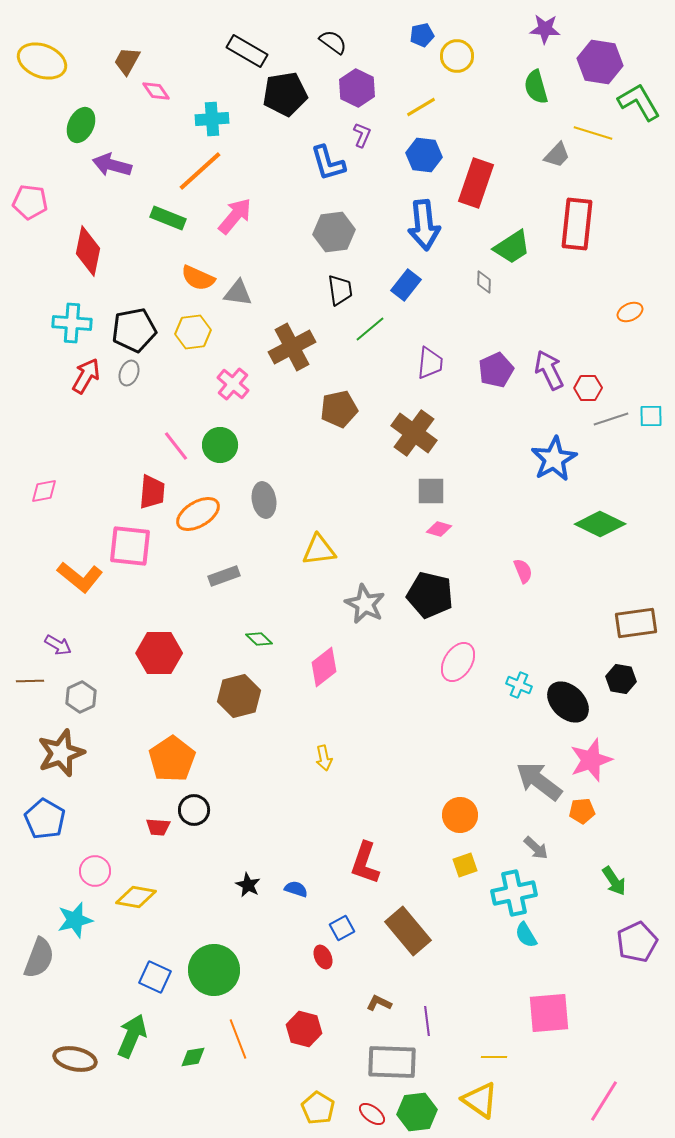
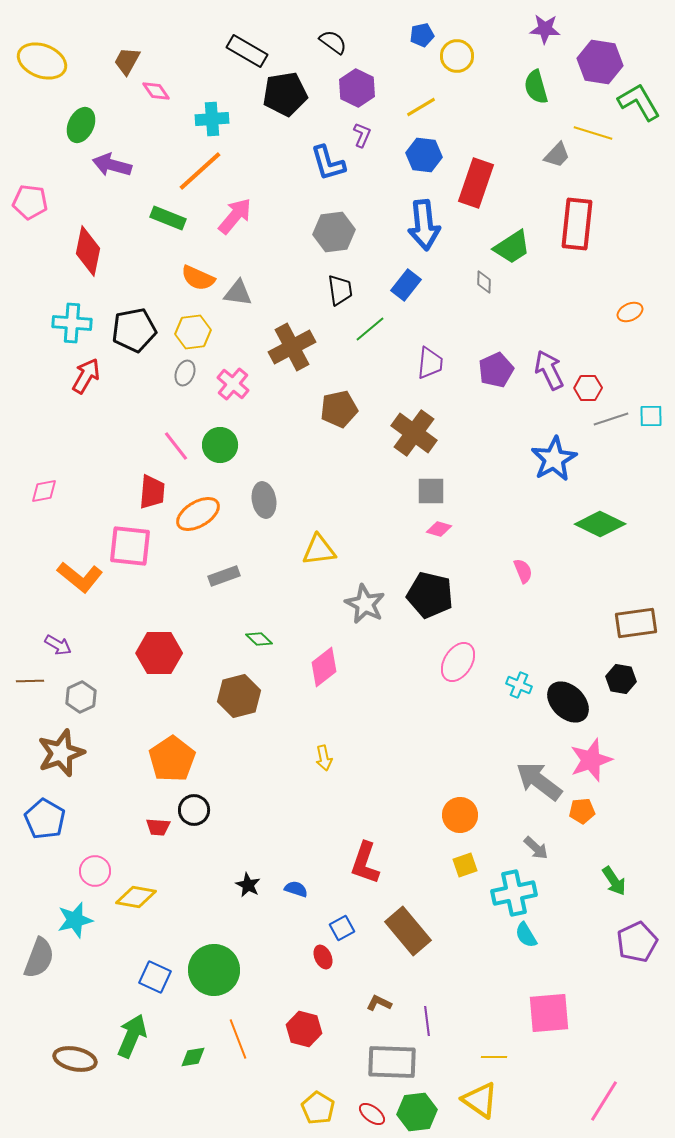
gray ellipse at (129, 373): moved 56 px right
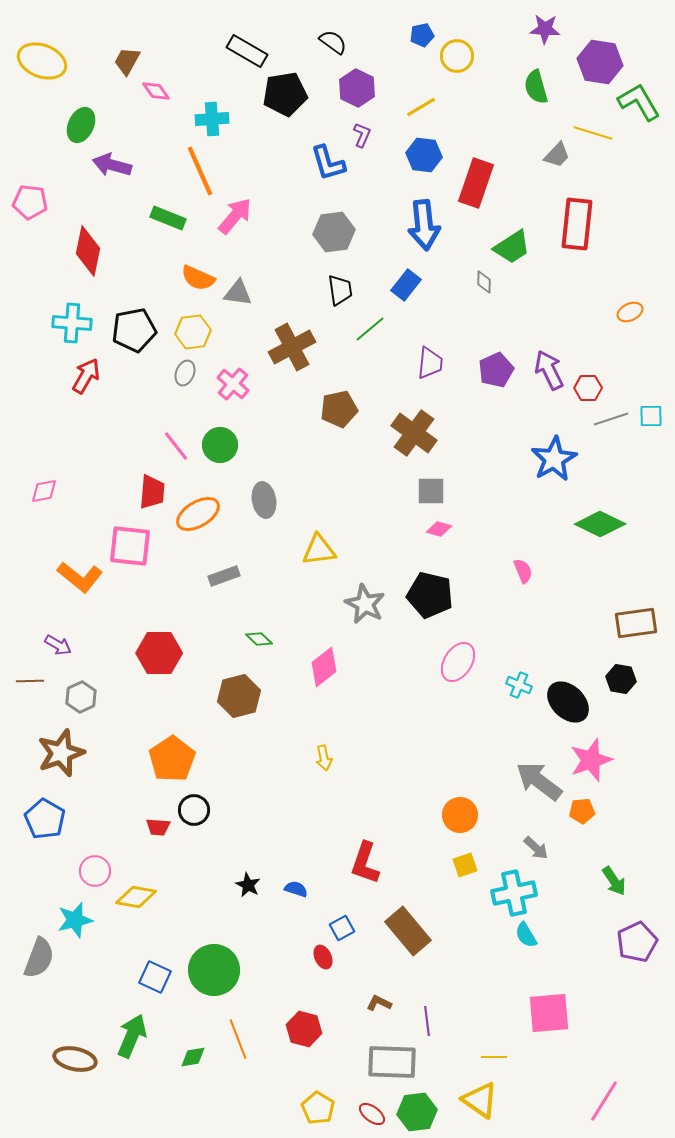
orange line at (200, 171): rotated 72 degrees counterclockwise
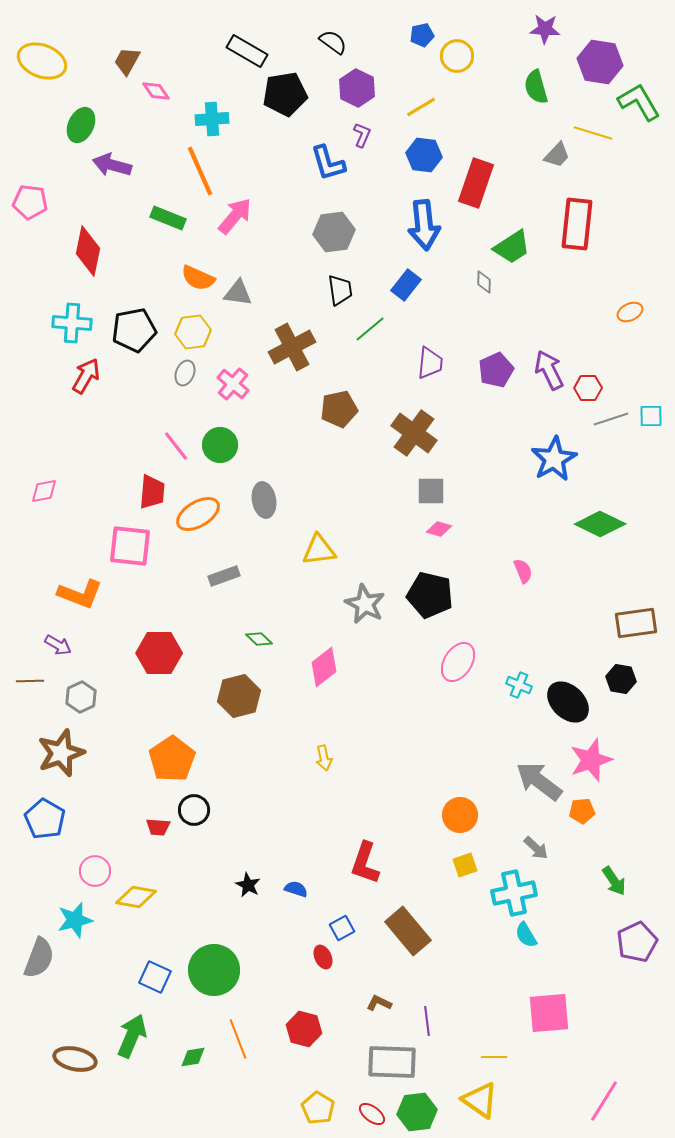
orange L-shape at (80, 577): moved 17 px down; rotated 18 degrees counterclockwise
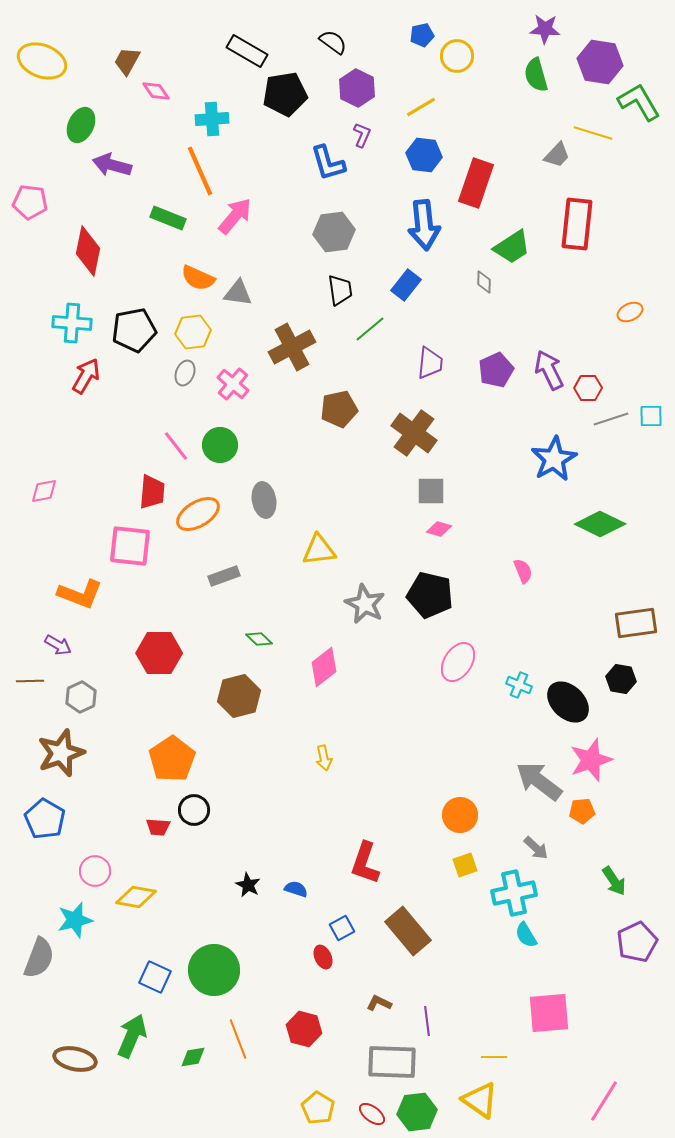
green semicircle at (536, 87): moved 12 px up
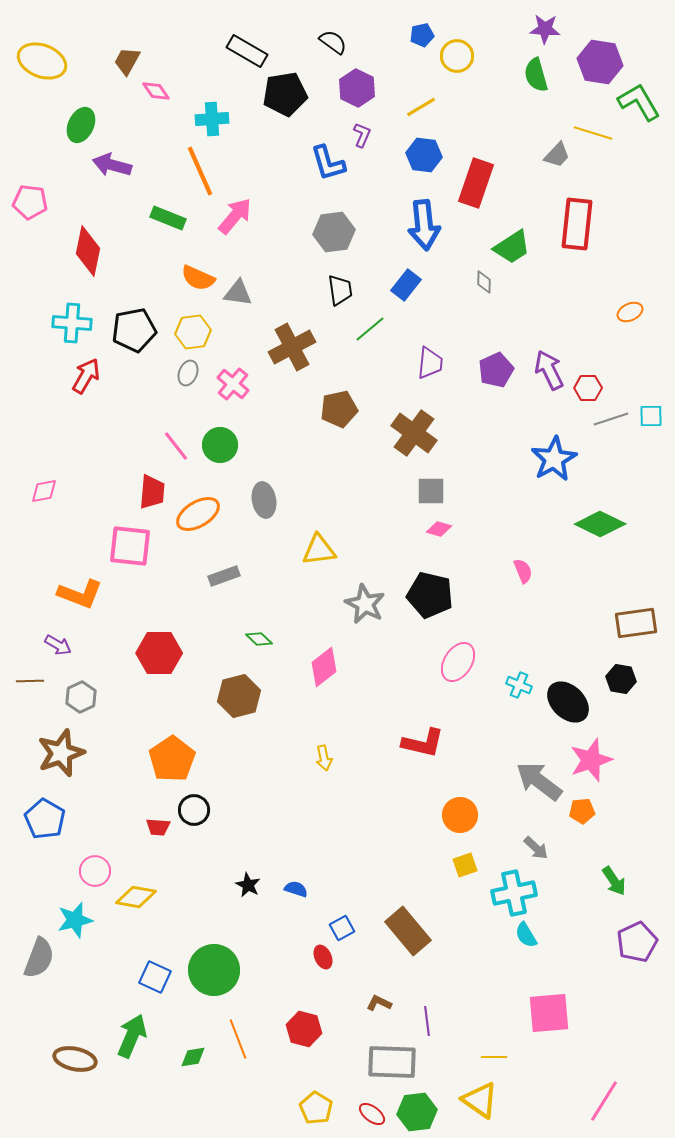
gray ellipse at (185, 373): moved 3 px right
red L-shape at (365, 863): moved 58 px right, 120 px up; rotated 96 degrees counterclockwise
yellow pentagon at (318, 1108): moved 2 px left
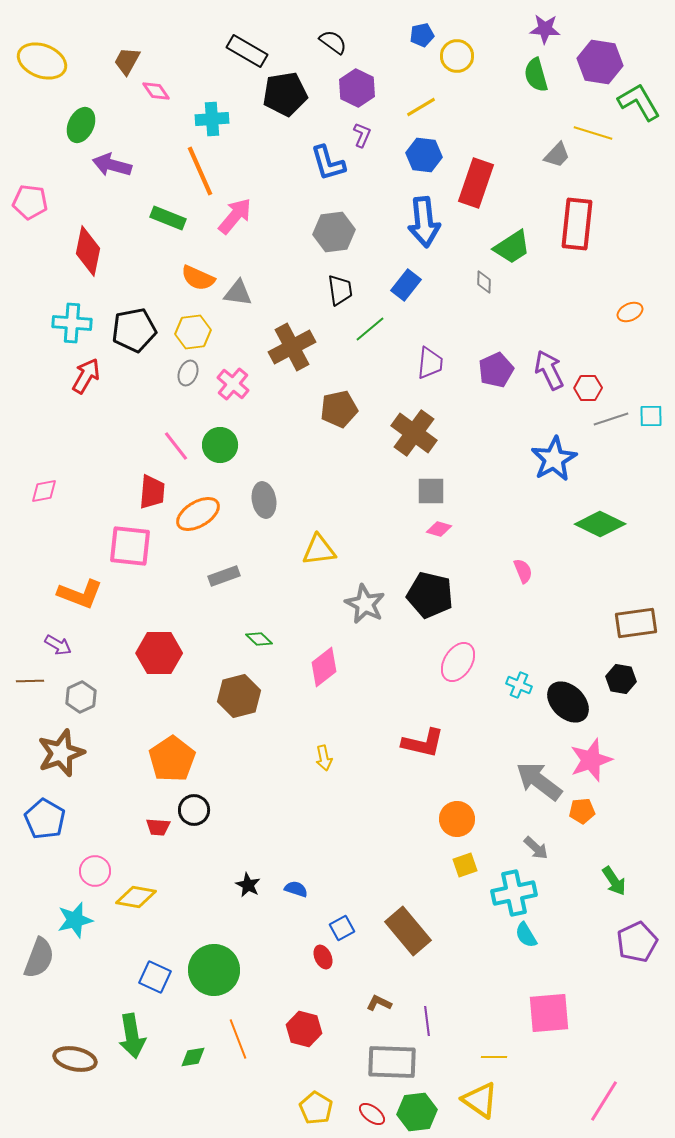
blue arrow at (424, 225): moved 3 px up
orange circle at (460, 815): moved 3 px left, 4 px down
green arrow at (132, 1036): rotated 147 degrees clockwise
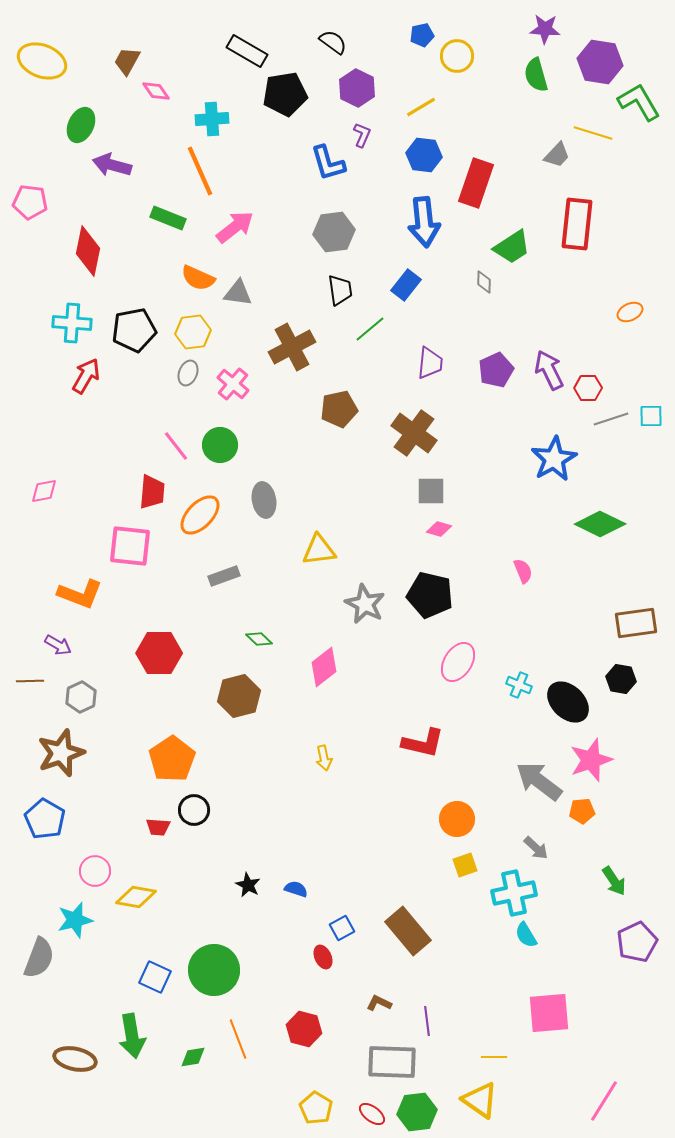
pink arrow at (235, 216): moved 11 px down; rotated 12 degrees clockwise
orange ellipse at (198, 514): moved 2 px right, 1 px down; rotated 15 degrees counterclockwise
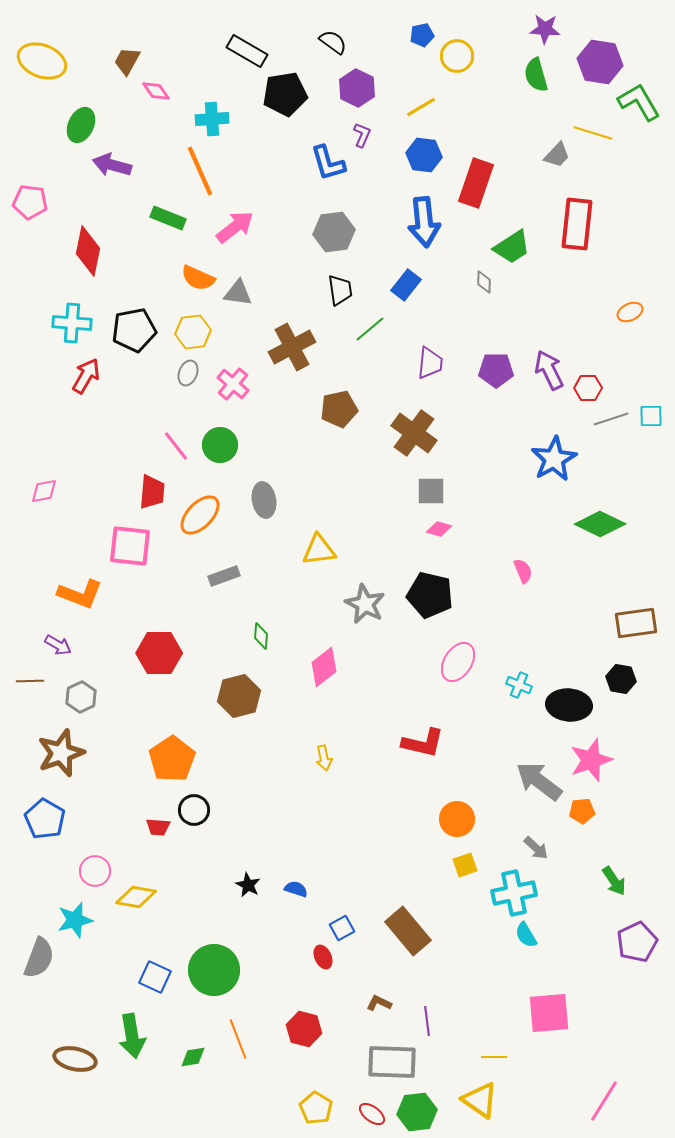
purple pentagon at (496, 370): rotated 24 degrees clockwise
green diamond at (259, 639): moved 2 px right, 3 px up; rotated 52 degrees clockwise
black ellipse at (568, 702): moved 1 px right, 3 px down; rotated 39 degrees counterclockwise
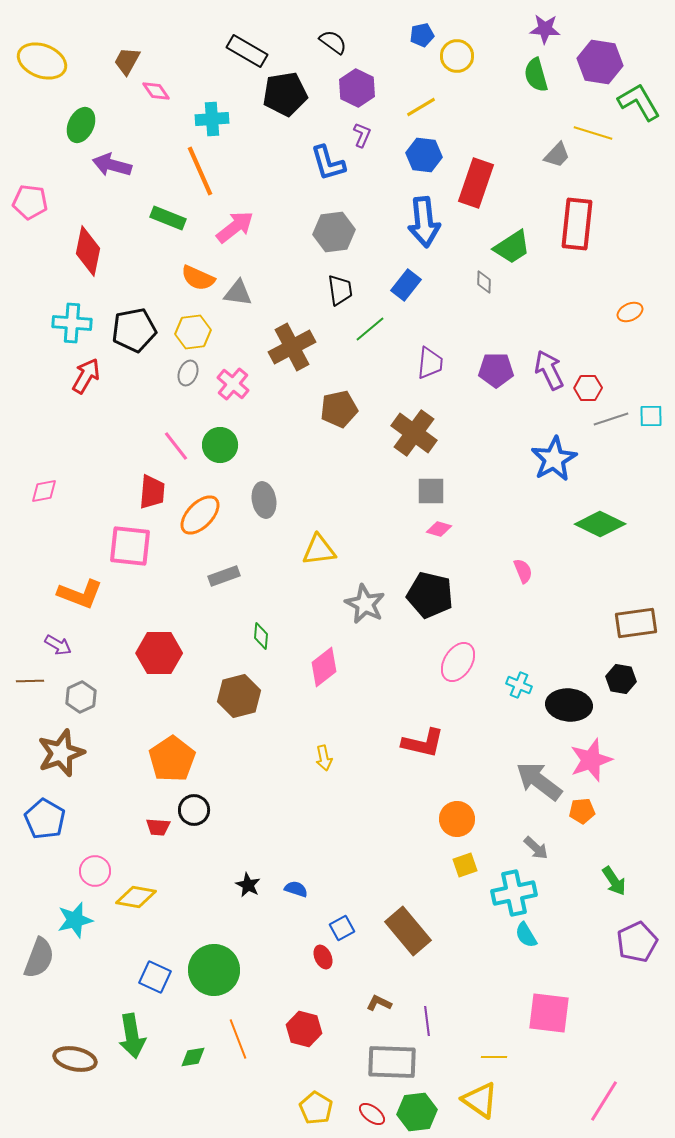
pink square at (549, 1013): rotated 12 degrees clockwise
